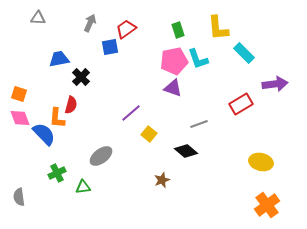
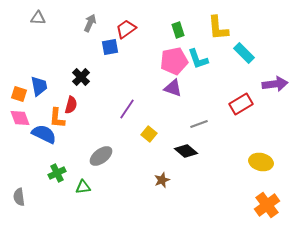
blue trapezoid: moved 20 px left, 27 px down; rotated 90 degrees clockwise
purple line: moved 4 px left, 4 px up; rotated 15 degrees counterclockwise
blue semicircle: rotated 20 degrees counterclockwise
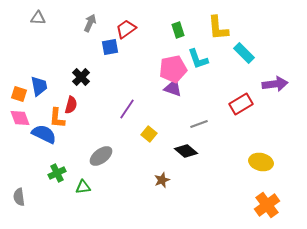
pink pentagon: moved 1 px left, 8 px down
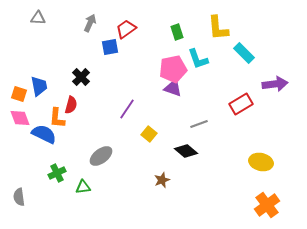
green rectangle: moved 1 px left, 2 px down
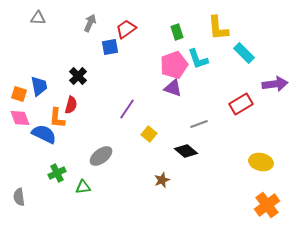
pink pentagon: moved 1 px right, 4 px up; rotated 8 degrees counterclockwise
black cross: moved 3 px left, 1 px up
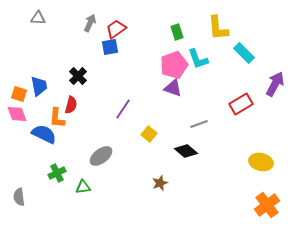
red trapezoid: moved 10 px left
purple arrow: rotated 55 degrees counterclockwise
purple line: moved 4 px left
pink diamond: moved 3 px left, 4 px up
brown star: moved 2 px left, 3 px down
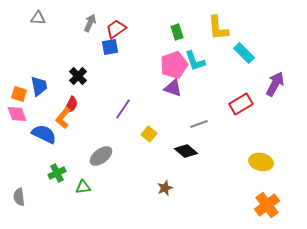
cyan L-shape: moved 3 px left, 2 px down
red semicircle: rotated 12 degrees clockwise
orange L-shape: moved 6 px right; rotated 35 degrees clockwise
brown star: moved 5 px right, 5 px down
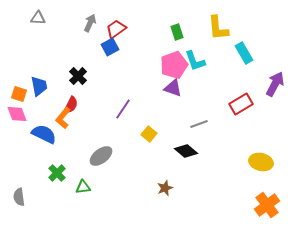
blue square: rotated 18 degrees counterclockwise
cyan rectangle: rotated 15 degrees clockwise
green cross: rotated 18 degrees counterclockwise
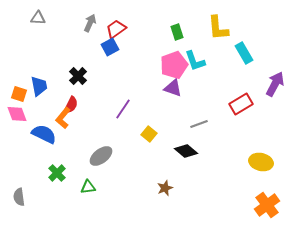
green triangle: moved 5 px right
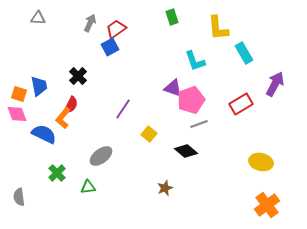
green rectangle: moved 5 px left, 15 px up
pink pentagon: moved 17 px right, 35 px down
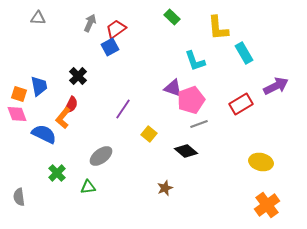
green rectangle: rotated 28 degrees counterclockwise
purple arrow: moved 1 px right, 2 px down; rotated 35 degrees clockwise
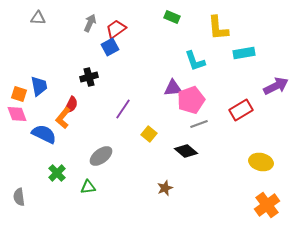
green rectangle: rotated 21 degrees counterclockwise
cyan rectangle: rotated 70 degrees counterclockwise
black cross: moved 11 px right, 1 px down; rotated 30 degrees clockwise
purple triangle: rotated 24 degrees counterclockwise
red rectangle: moved 6 px down
